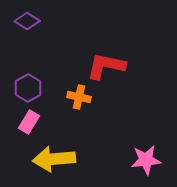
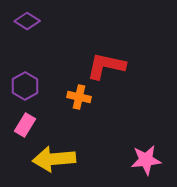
purple hexagon: moved 3 px left, 2 px up
pink rectangle: moved 4 px left, 3 px down
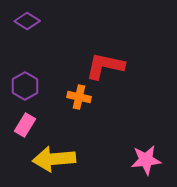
red L-shape: moved 1 px left
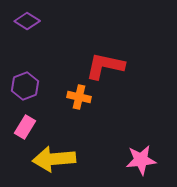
purple hexagon: rotated 8 degrees clockwise
pink rectangle: moved 2 px down
pink star: moved 5 px left
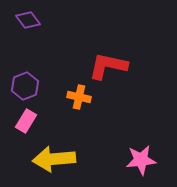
purple diamond: moved 1 px right, 1 px up; rotated 20 degrees clockwise
red L-shape: moved 3 px right
pink rectangle: moved 1 px right, 6 px up
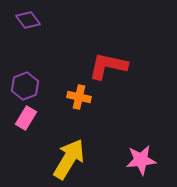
pink rectangle: moved 3 px up
yellow arrow: moved 15 px right; rotated 126 degrees clockwise
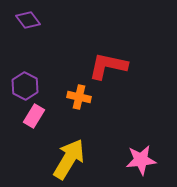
purple hexagon: rotated 12 degrees counterclockwise
pink rectangle: moved 8 px right, 2 px up
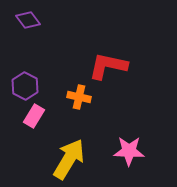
pink star: moved 12 px left, 9 px up; rotated 8 degrees clockwise
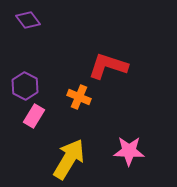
red L-shape: rotated 6 degrees clockwise
orange cross: rotated 10 degrees clockwise
